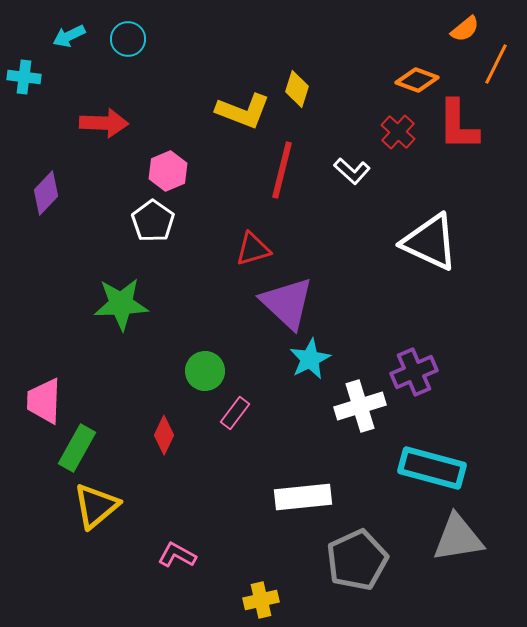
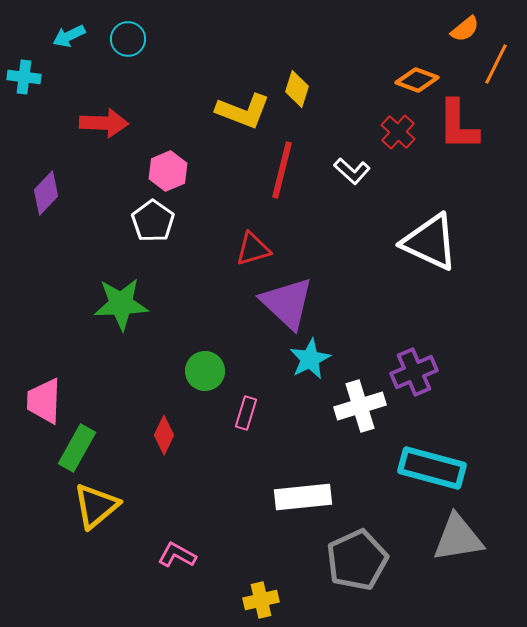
pink rectangle: moved 11 px right; rotated 20 degrees counterclockwise
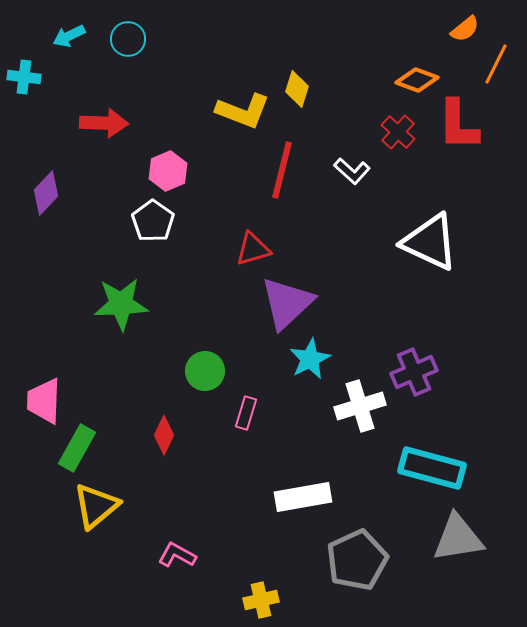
purple triangle: rotated 34 degrees clockwise
white rectangle: rotated 4 degrees counterclockwise
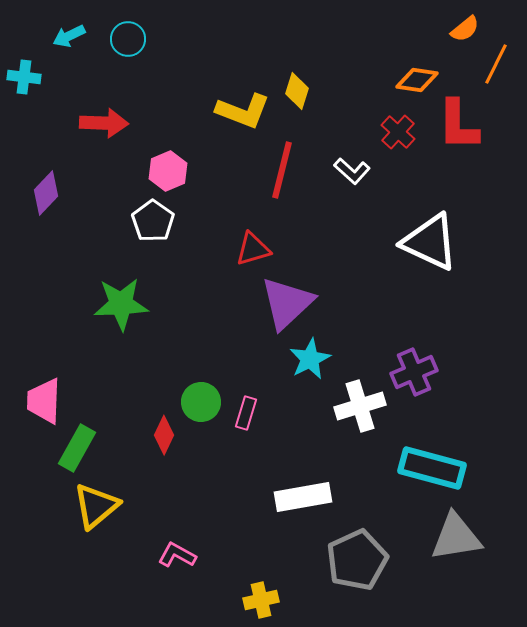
orange diamond: rotated 12 degrees counterclockwise
yellow diamond: moved 2 px down
green circle: moved 4 px left, 31 px down
gray triangle: moved 2 px left, 1 px up
